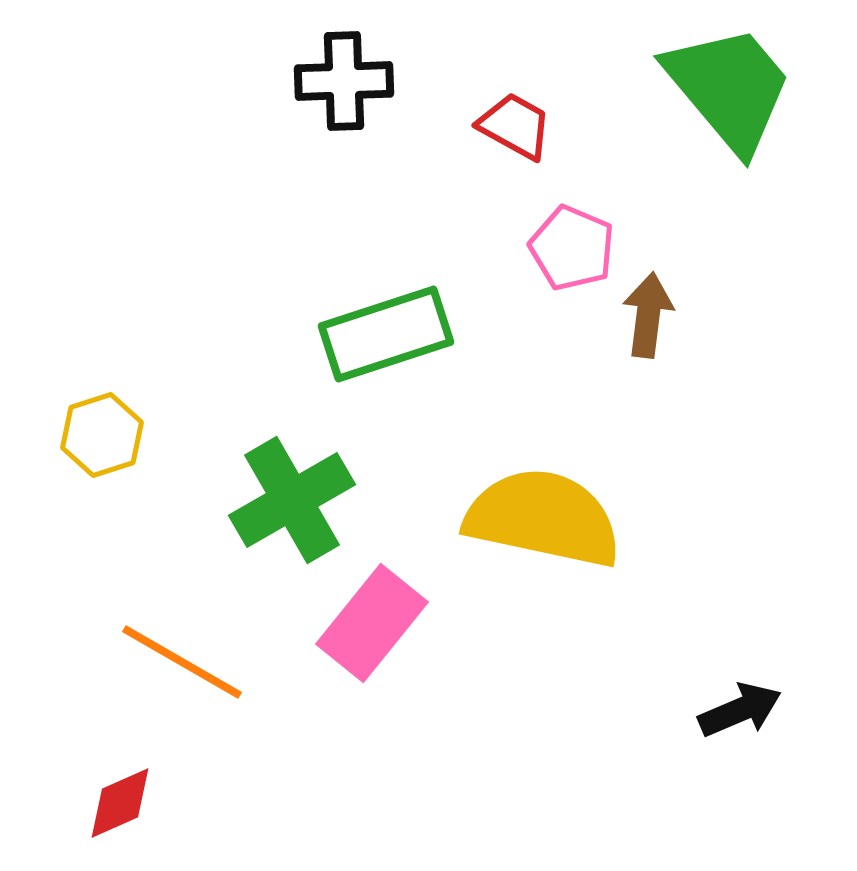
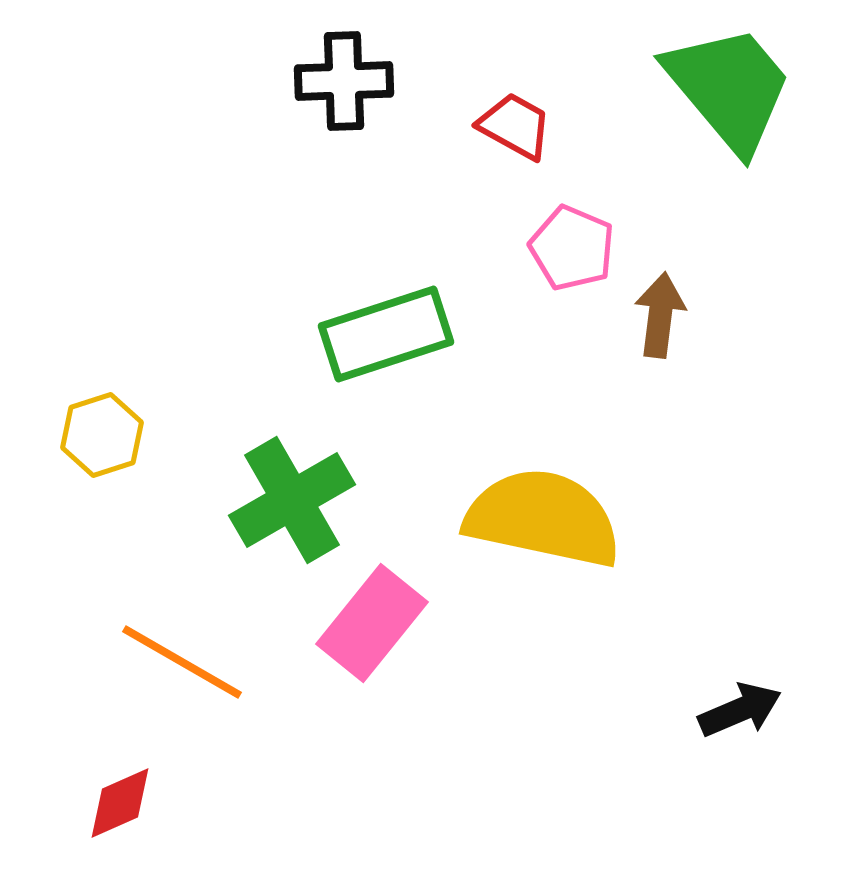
brown arrow: moved 12 px right
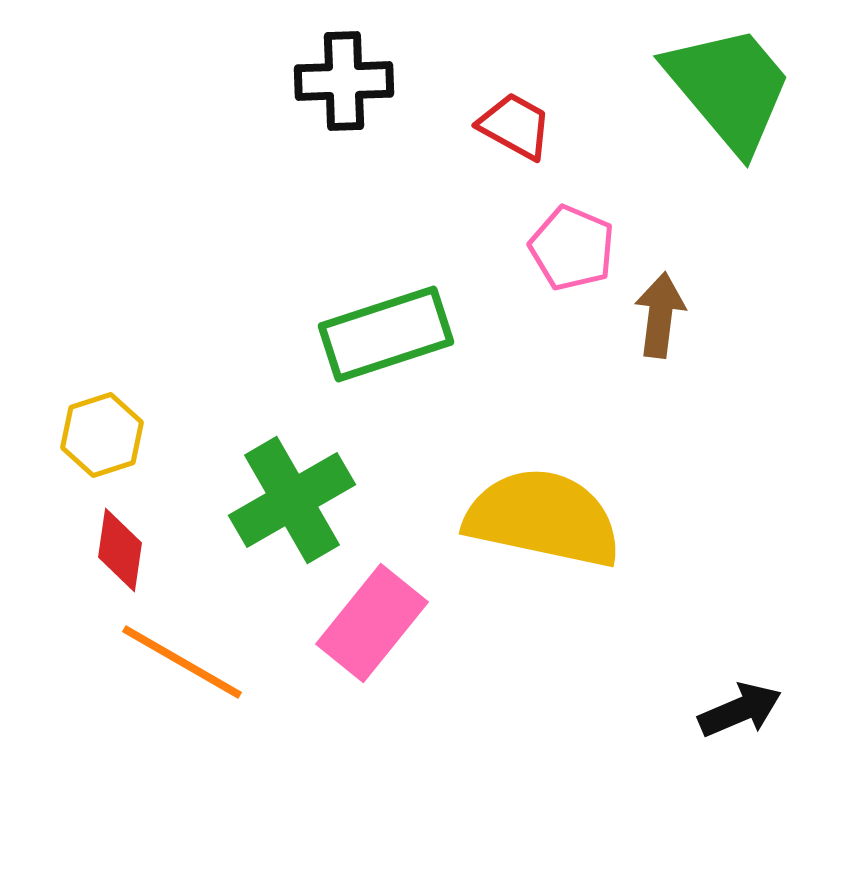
red diamond: moved 253 px up; rotated 58 degrees counterclockwise
